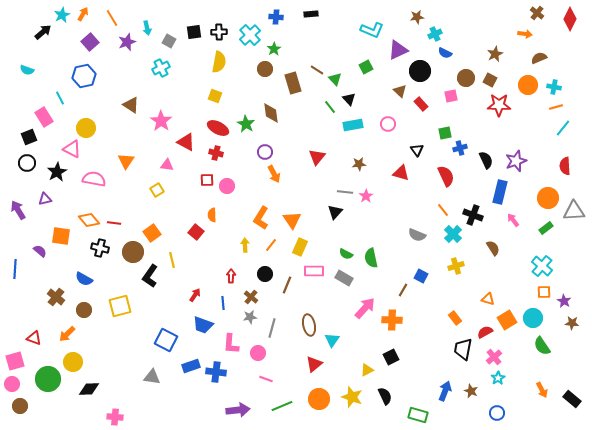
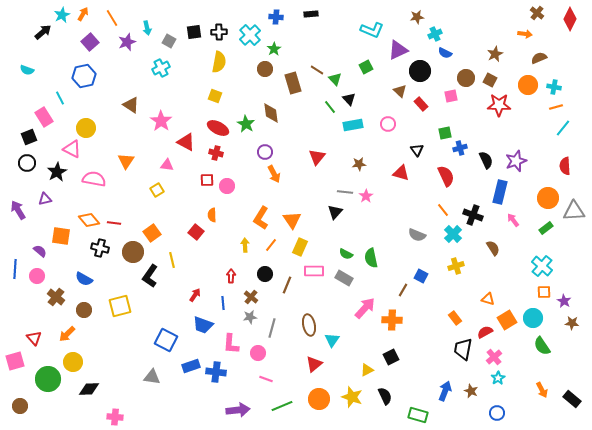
red triangle at (34, 338): rotated 28 degrees clockwise
pink circle at (12, 384): moved 25 px right, 108 px up
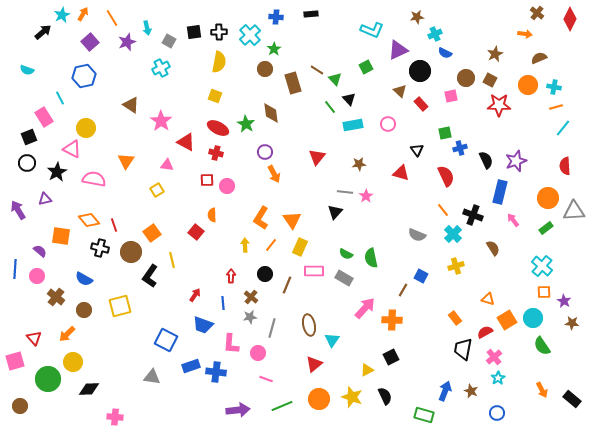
red line at (114, 223): moved 2 px down; rotated 64 degrees clockwise
brown circle at (133, 252): moved 2 px left
green rectangle at (418, 415): moved 6 px right
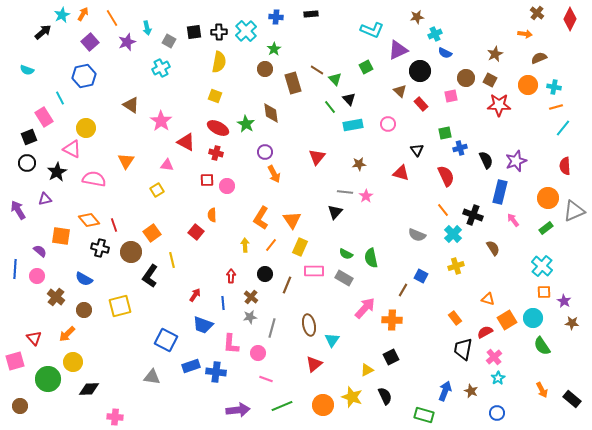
cyan cross at (250, 35): moved 4 px left, 4 px up
gray triangle at (574, 211): rotated 20 degrees counterclockwise
orange circle at (319, 399): moved 4 px right, 6 px down
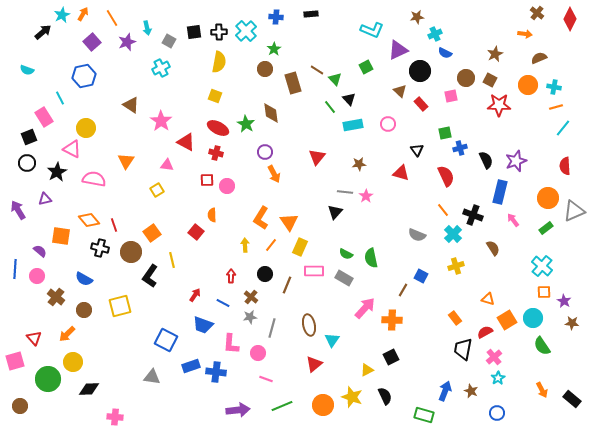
purple square at (90, 42): moved 2 px right
orange triangle at (292, 220): moved 3 px left, 2 px down
blue line at (223, 303): rotated 56 degrees counterclockwise
